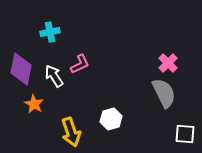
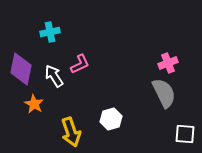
pink cross: rotated 24 degrees clockwise
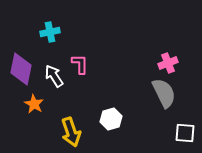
pink L-shape: rotated 65 degrees counterclockwise
white square: moved 1 px up
